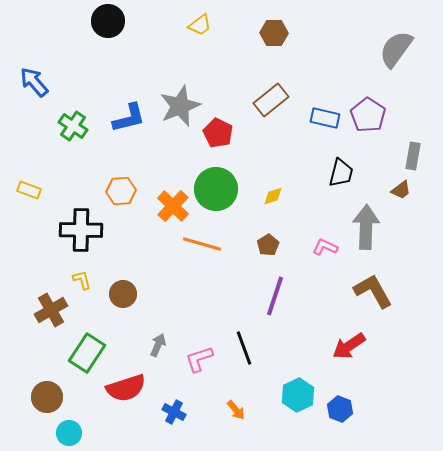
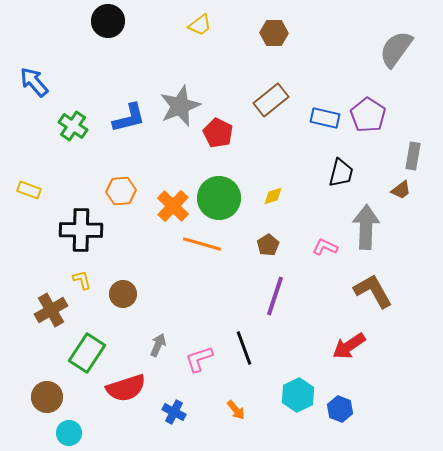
green circle at (216, 189): moved 3 px right, 9 px down
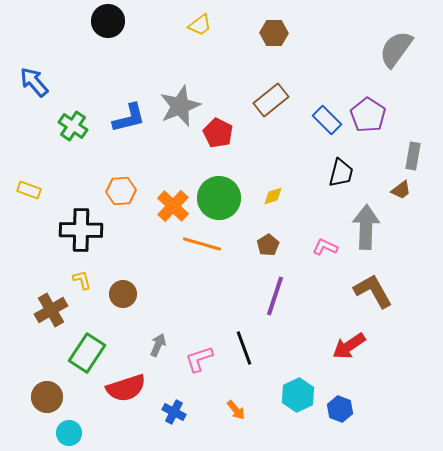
blue rectangle at (325, 118): moved 2 px right, 2 px down; rotated 32 degrees clockwise
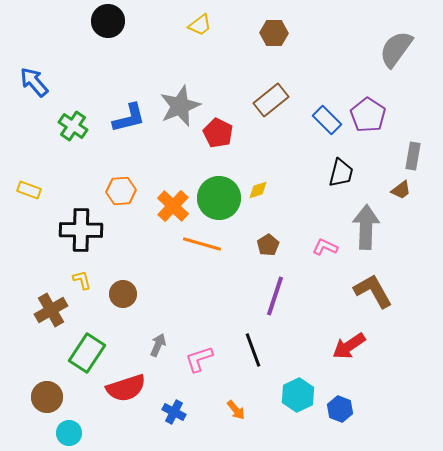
yellow diamond at (273, 196): moved 15 px left, 6 px up
black line at (244, 348): moved 9 px right, 2 px down
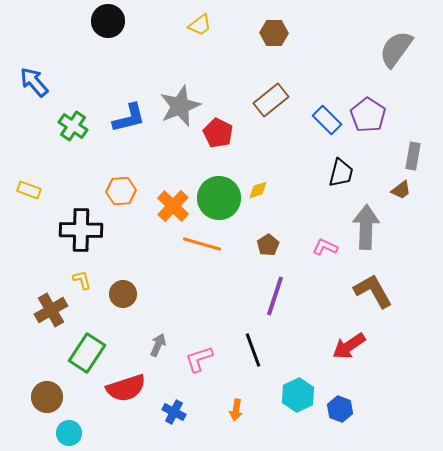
orange arrow at (236, 410): rotated 50 degrees clockwise
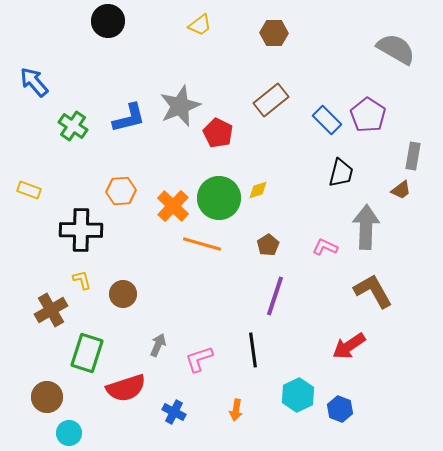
gray semicircle at (396, 49): rotated 84 degrees clockwise
black line at (253, 350): rotated 12 degrees clockwise
green rectangle at (87, 353): rotated 15 degrees counterclockwise
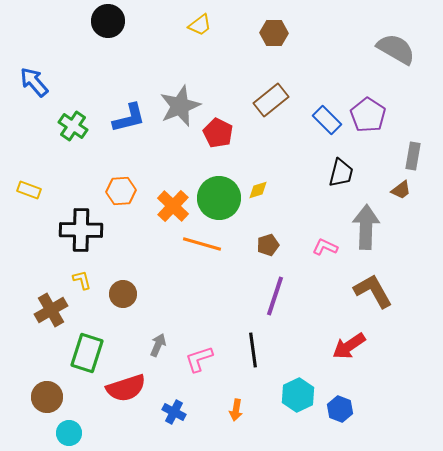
brown pentagon at (268, 245): rotated 15 degrees clockwise
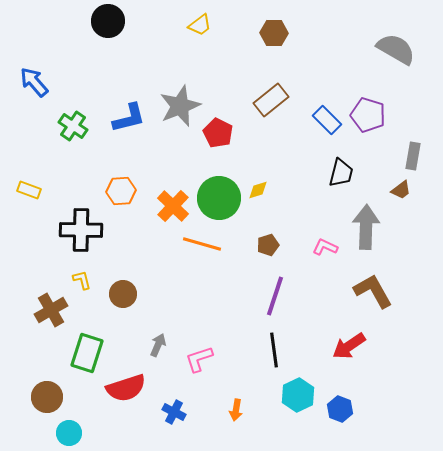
purple pentagon at (368, 115): rotated 16 degrees counterclockwise
black line at (253, 350): moved 21 px right
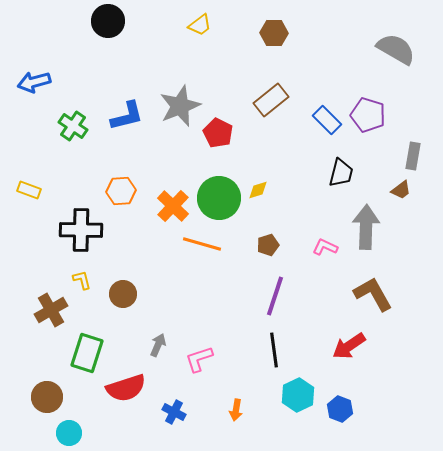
blue arrow at (34, 82): rotated 64 degrees counterclockwise
blue L-shape at (129, 118): moved 2 px left, 2 px up
brown L-shape at (373, 291): moved 3 px down
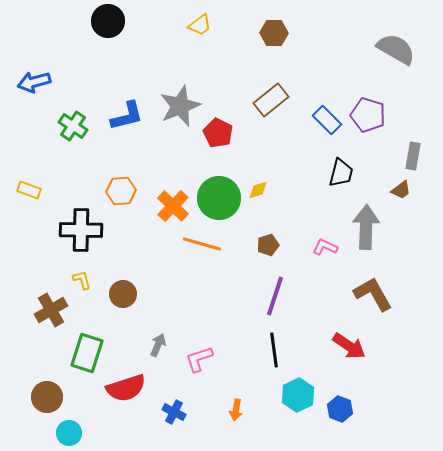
red arrow at (349, 346): rotated 112 degrees counterclockwise
